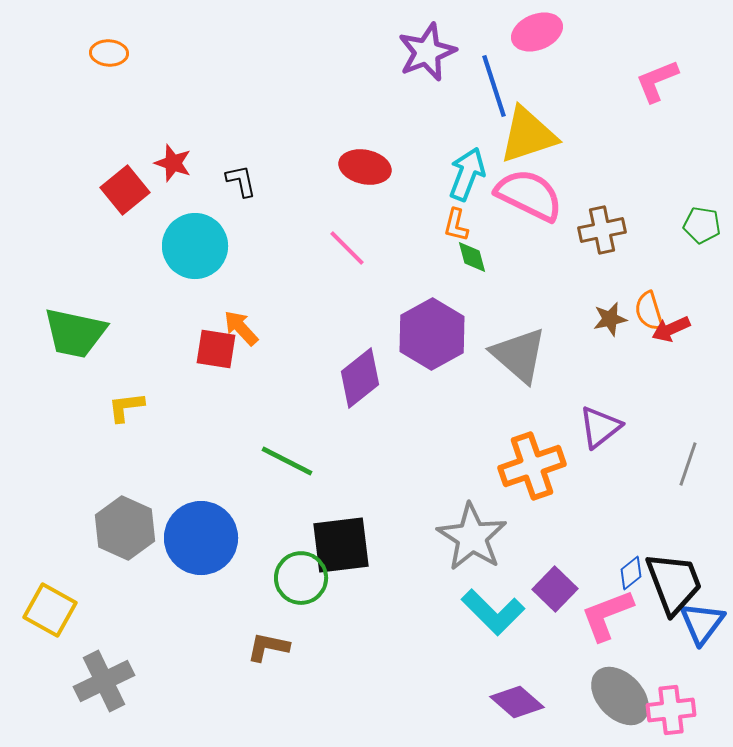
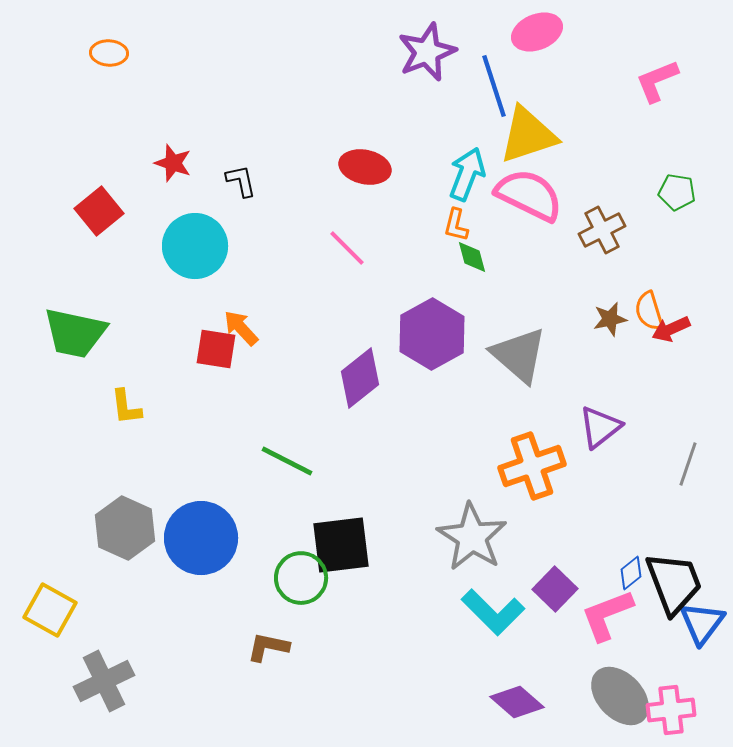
red square at (125, 190): moved 26 px left, 21 px down
green pentagon at (702, 225): moved 25 px left, 33 px up
brown cross at (602, 230): rotated 15 degrees counterclockwise
yellow L-shape at (126, 407): rotated 90 degrees counterclockwise
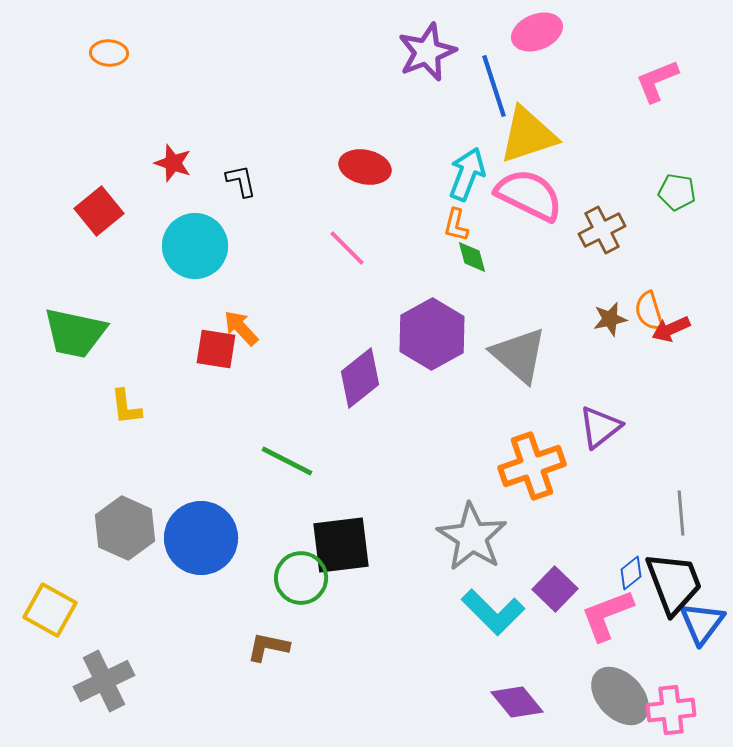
gray line at (688, 464): moved 7 px left, 49 px down; rotated 24 degrees counterclockwise
purple diamond at (517, 702): rotated 10 degrees clockwise
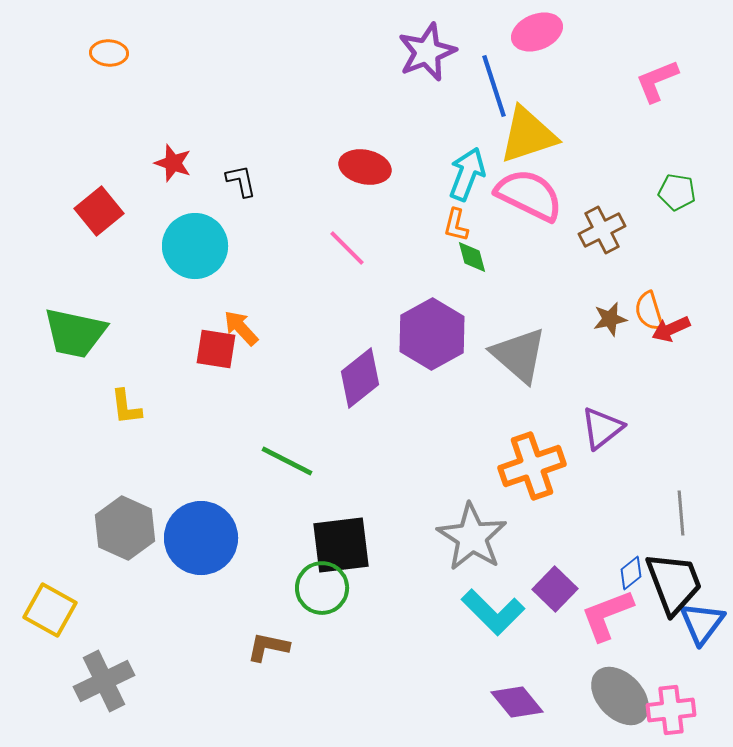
purple triangle at (600, 427): moved 2 px right, 1 px down
green circle at (301, 578): moved 21 px right, 10 px down
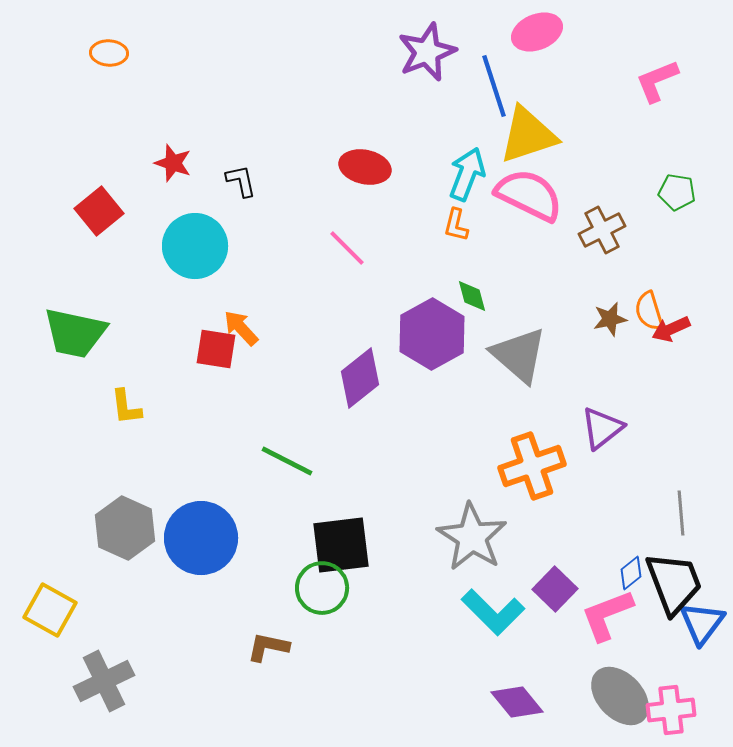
green diamond at (472, 257): moved 39 px down
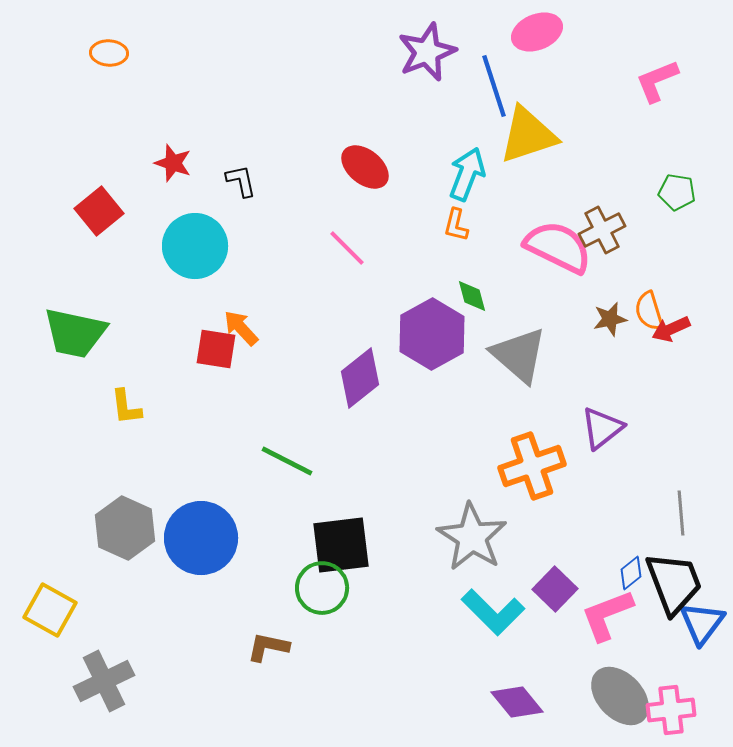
red ellipse at (365, 167): rotated 27 degrees clockwise
pink semicircle at (529, 195): moved 29 px right, 52 px down
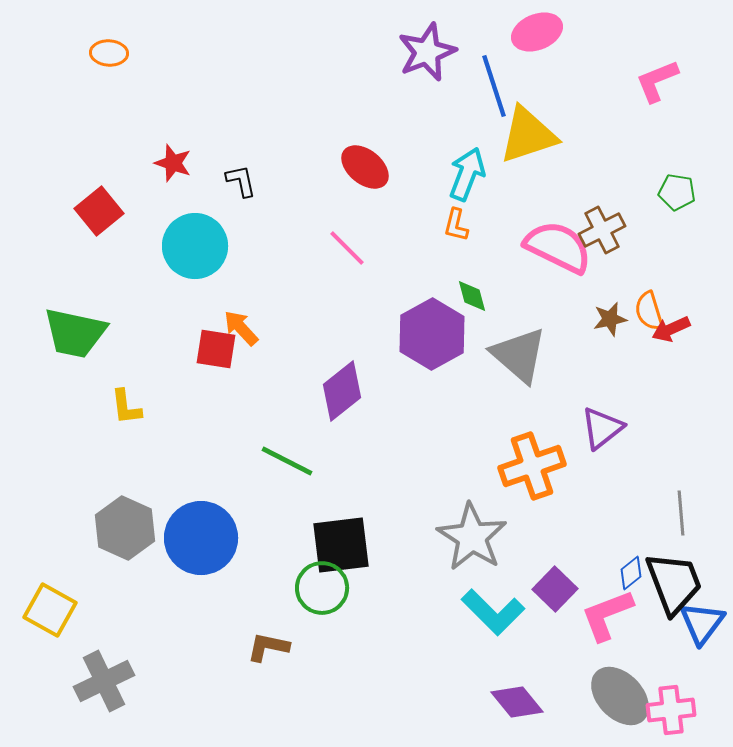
purple diamond at (360, 378): moved 18 px left, 13 px down
